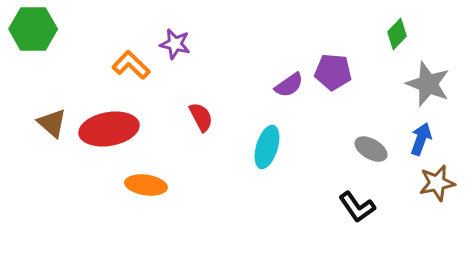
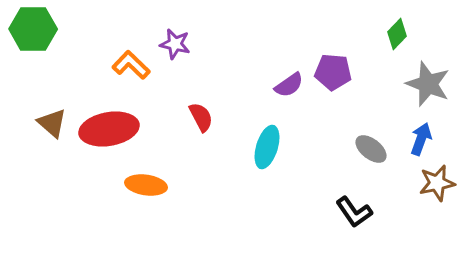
gray ellipse: rotated 8 degrees clockwise
black L-shape: moved 3 px left, 5 px down
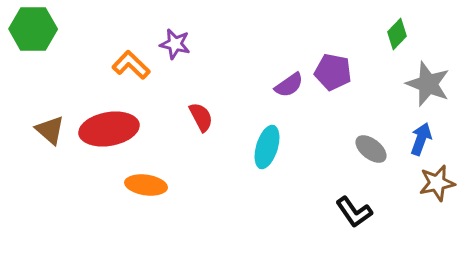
purple pentagon: rotated 6 degrees clockwise
brown triangle: moved 2 px left, 7 px down
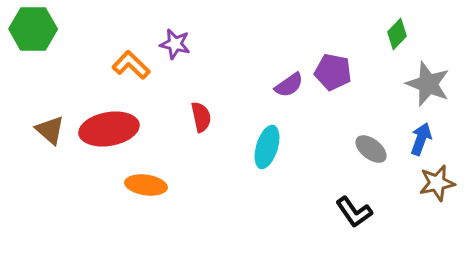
red semicircle: rotated 16 degrees clockwise
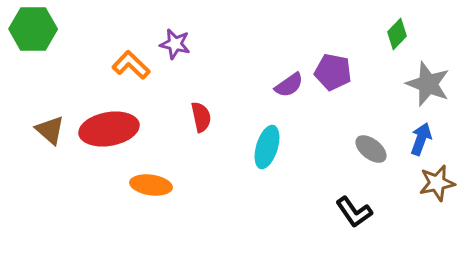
orange ellipse: moved 5 px right
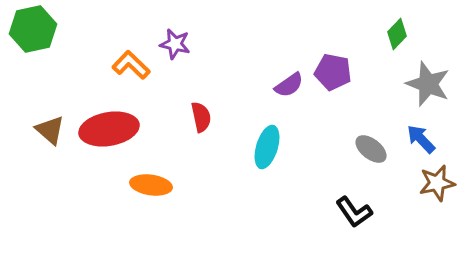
green hexagon: rotated 12 degrees counterclockwise
blue arrow: rotated 64 degrees counterclockwise
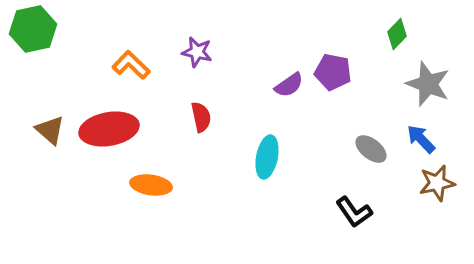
purple star: moved 22 px right, 8 px down
cyan ellipse: moved 10 px down; rotated 6 degrees counterclockwise
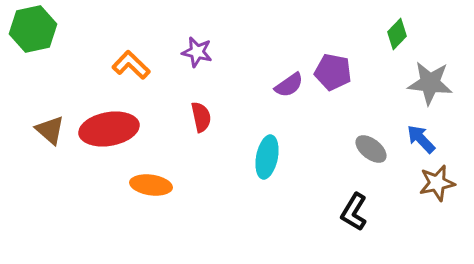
gray star: moved 2 px right, 1 px up; rotated 15 degrees counterclockwise
black L-shape: rotated 66 degrees clockwise
